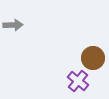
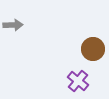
brown circle: moved 9 px up
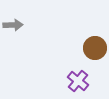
brown circle: moved 2 px right, 1 px up
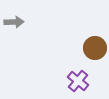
gray arrow: moved 1 px right, 3 px up
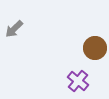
gray arrow: moved 7 px down; rotated 138 degrees clockwise
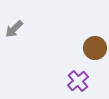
purple cross: rotated 10 degrees clockwise
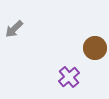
purple cross: moved 9 px left, 4 px up
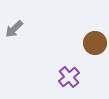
brown circle: moved 5 px up
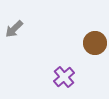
purple cross: moved 5 px left
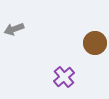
gray arrow: rotated 24 degrees clockwise
